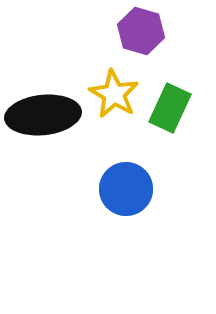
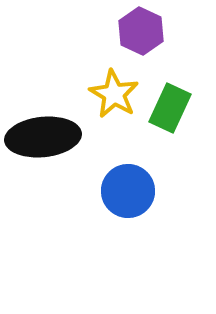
purple hexagon: rotated 9 degrees clockwise
black ellipse: moved 22 px down
blue circle: moved 2 px right, 2 px down
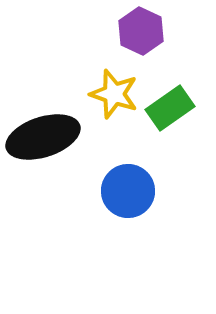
yellow star: rotated 12 degrees counterclockwise
green rectangle: rotated 30 degrees clockwise
black ellipse: rotated 12 degrees counterclockwise
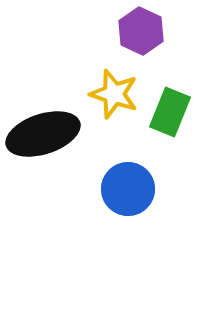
green rectangle: moved 4 px down; rotated 33 degrees counterclockwise
black ellipse: moved 3 px up
blue circle: moved 2 px up
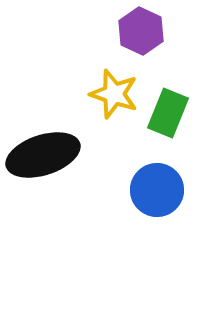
green rectangle: moved 2 px left, 1 px down
black ellipse: moved 21 px down
blue circle: moved 29 px right, 1 px down
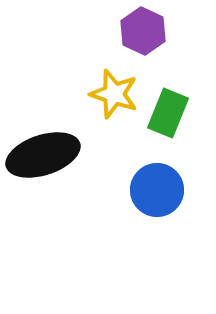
purple hexagon: moved 2 px right
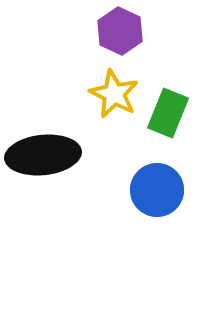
purple hexagon: moved 23 px left
yellow star: rotated 9 degrees clockwise
black ellipse: rotated 12 degrees clockwise
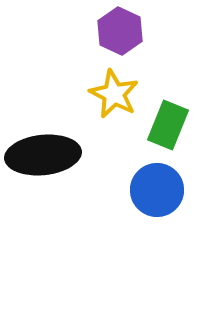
green rectangle: moved 12 px down
